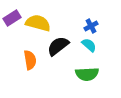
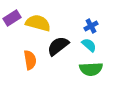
green semicircle: moved 4 px right, 5 px up
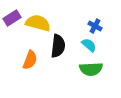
blue cross: moved 4 px right; rotated 32 degrees counterclockwise
black semicircle: rotated 135 degrees clockwise
orange semicircle: rotated 30 degrees clockwise
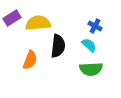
yellow semicircle: rotated 20 degrees counterclockwise
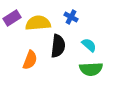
blue cross: moved 24 px left, 9 px up
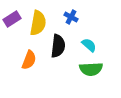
purple rectangle: moved 1 px down
yellow semicircle: rotated 105 degrees clockwise
orange semicircle: moved 1 px left
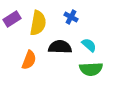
black semicircle: moved 2 px right, 1 px down; rotated 95 degrees counterclockwise
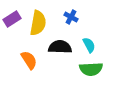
cyan semicircle: rotated 21 degrees clockwise
orange semicircle: rotated 54 degrees counterclockwise
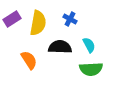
blue cross: moved 1 px left, 2 px down
